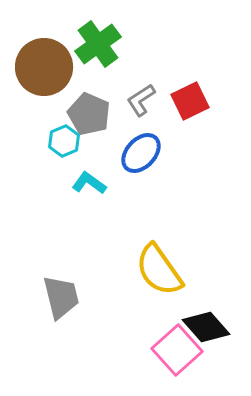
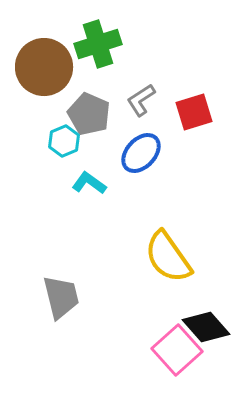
green cross: rotated 18 degrees clockwise
red square: moved 4 px right, 11 px down; rotated 9 degrees clockwise
yellow semicircle: moved 9 px right, 13 px up
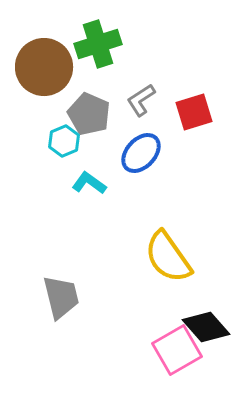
pink square: rotated 12 degrees clockwise
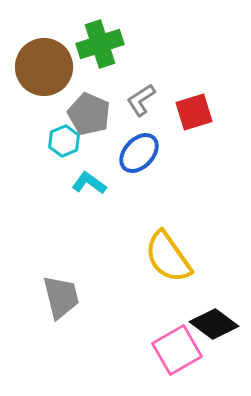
green cross: moved 2 px right
blue ellipse: moved 2 px left
black diamond: moved 8 px right, 3 px up; rotated 12 degrees counterclockwise
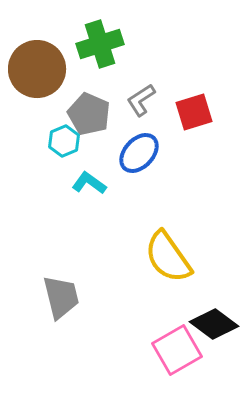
brown circle: moved 7 px left, 2 px down
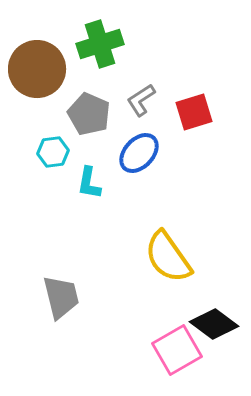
cyan hexagon: moved 11 px left, 11 px down; rotated 16 degrees clockwise
cyan L-shape: rotated 116 degrees counterclockwise
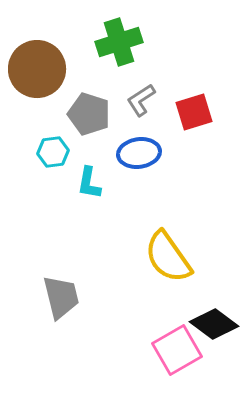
green cross: moved 19 px right, 2 px up
gray pentagon: rotated 6 degrees counterclockwise
blue ellipse: rotated 39 degrees clockwise
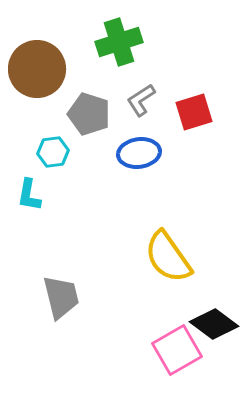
cyan L-shape: moved 60 px left, 12 px down
